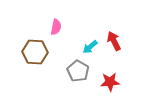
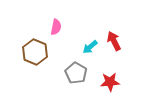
brown hexagon: rotated 20 degrees clockwise
gray pentagon: moved 2 px left, 2 px down
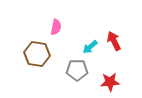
brown hexagon: moved 2 px right, 2 px down; rotated 15 degrees counterclockwise
gray pentagon: moved 1 px right, 3 px up; rotated 30 degrees counterclockwise
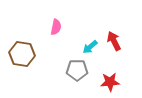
brown hexagon: moved 15 px left
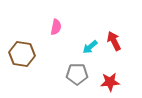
gray pentagon: moved 4 px down
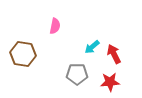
pink semicircle: moved 1 px left, 1 px up
red arrow: moved 13 px down
cyan arrow: moved 2 px right
brown hexagon: moved 1 px right
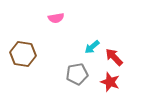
pink semicircle: moved 1 px right, 8 px up; rotated 70 degrees clockwise
red arrow: moved 3 px down; rotated 18 degrees counterclockwise
gray pentagon: rotated 10 degrees counterclockwise
red star: rotated 24 degrees clockwise
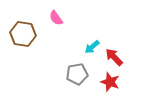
pink semicircle: rotated 63 degrees clockwise
brown hexagon: moved 20 px up
